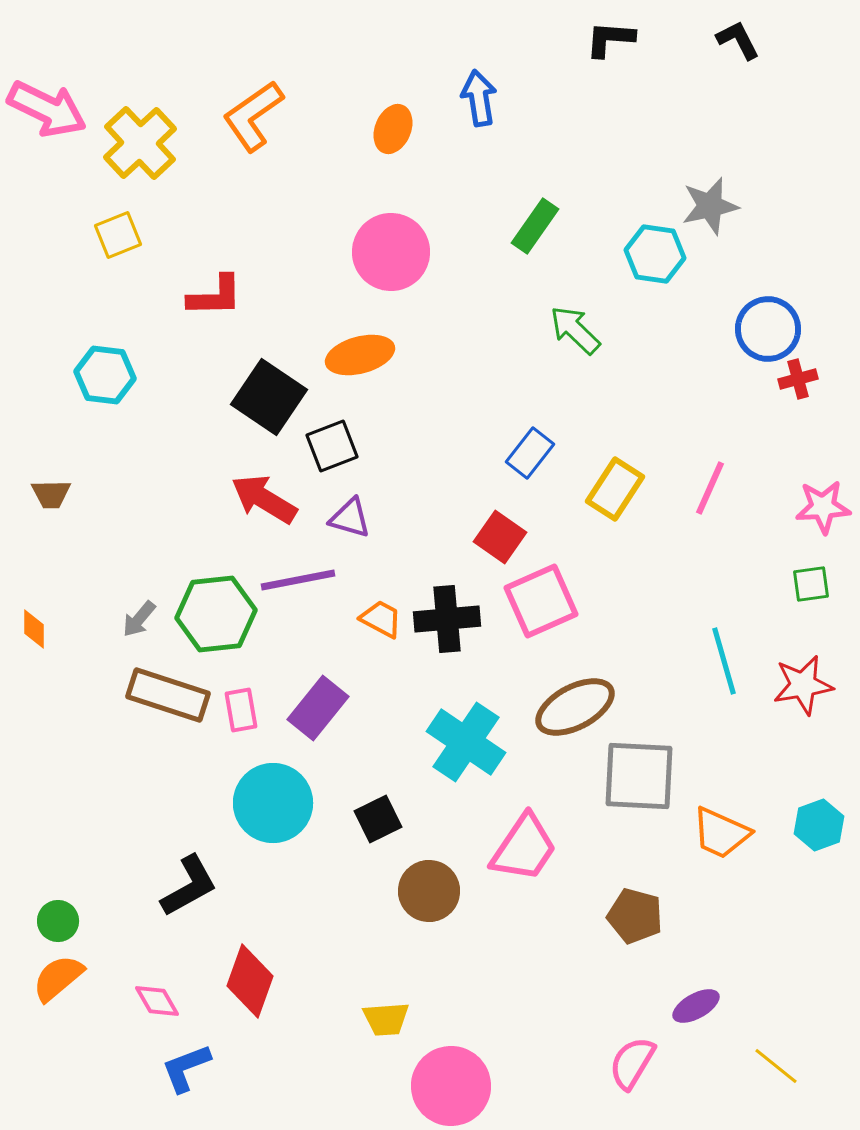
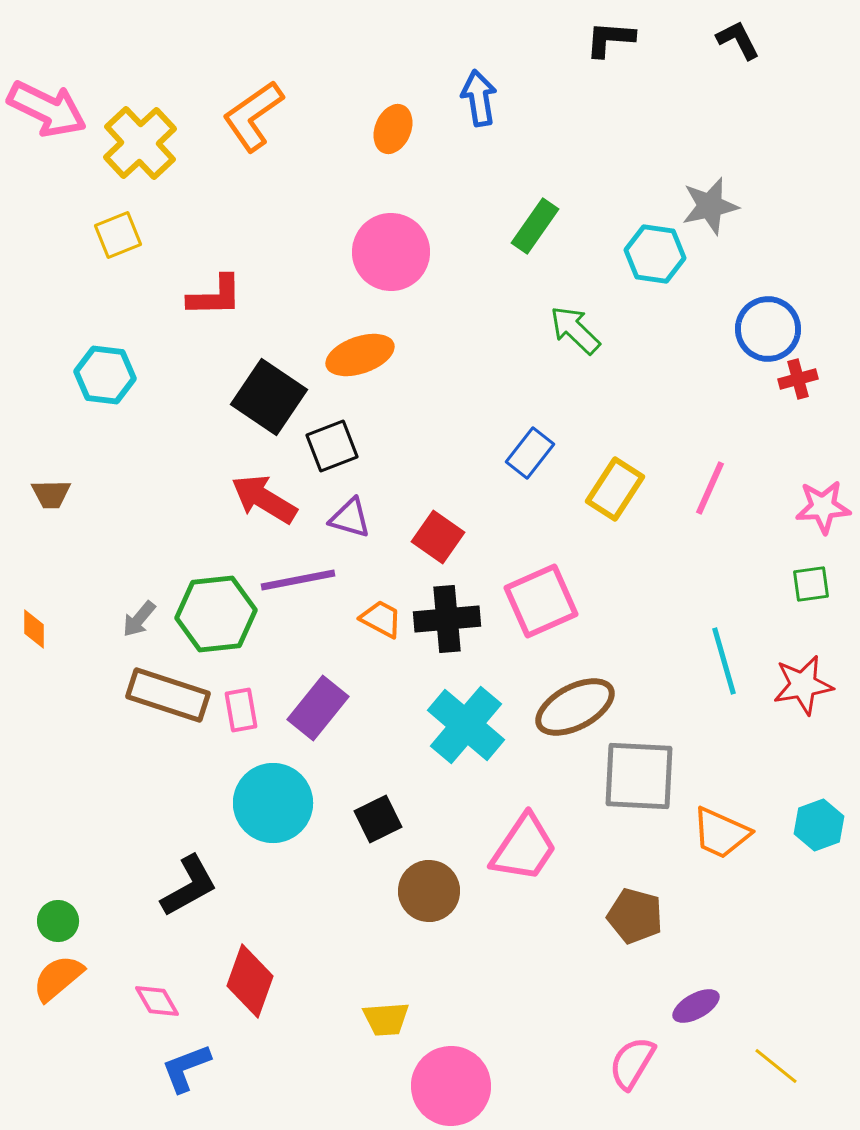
orange ellipse at (360, 355): rotated 4 degrees counterclockwise
red square at (500, 537): moved 62 px left
cyan cross at (466, 742): moved 17 px up; rotated 6 degrees clockwise
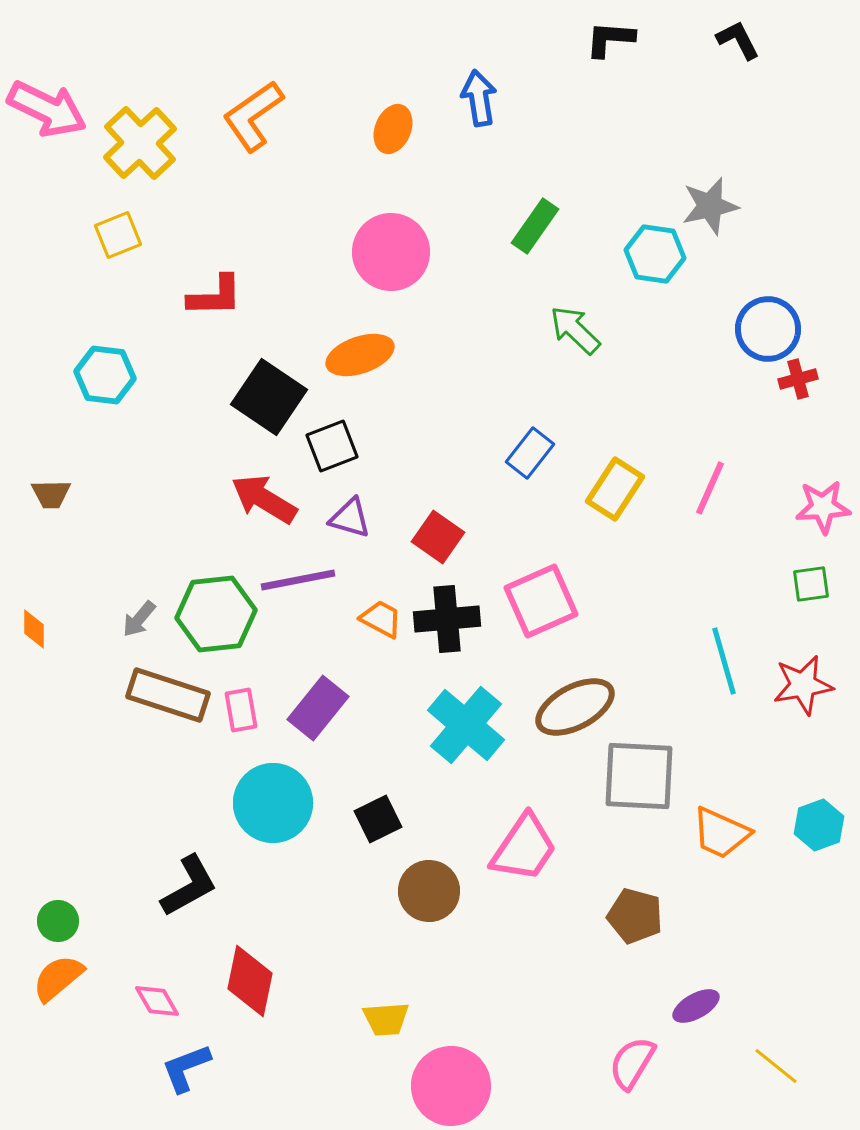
red diamond at (250, 981): rotated 8 degrees counterclockwise
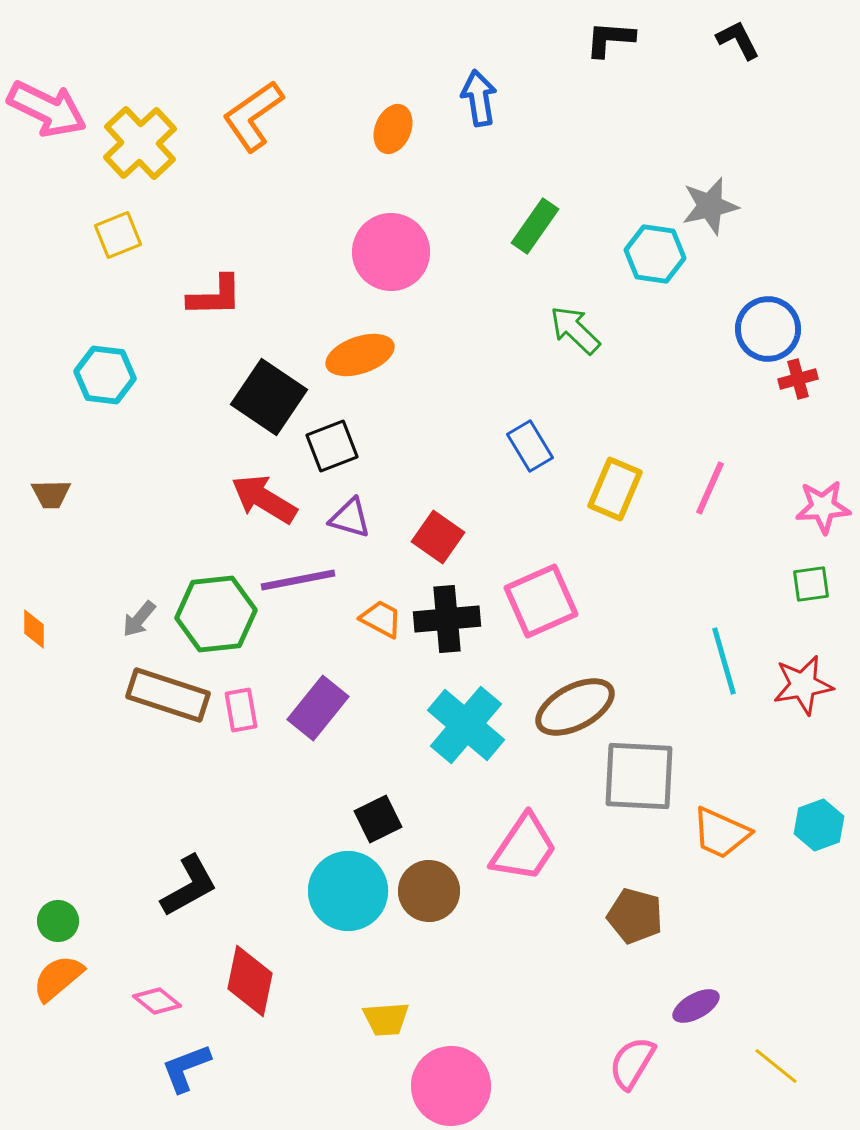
blue rectangle at (530, 453): moved 7 px up; rotated 69 degrees counterclockwise
yellow rectangle at (615, 489): rotated 10 degrees counterclockwise
cyan circle at (273, 803): moved 75 px right, 88 px down
pink diamond at (157, 1001): rotated 21 degrees counterclockwise
